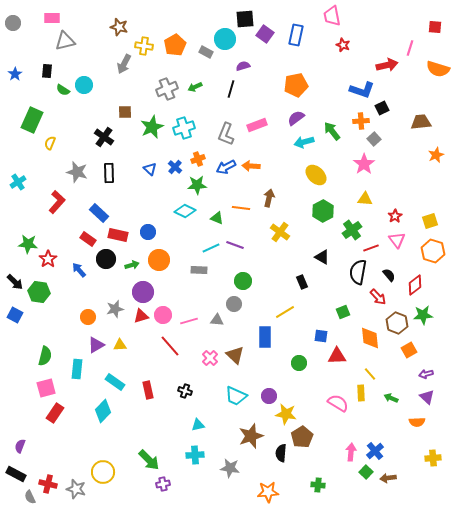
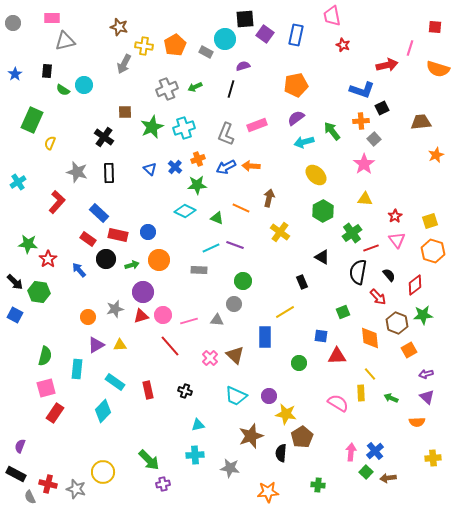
orange line at (241, 208): rotated 18 degrees clockwise
green cross at (352, 230): moved 3 px down
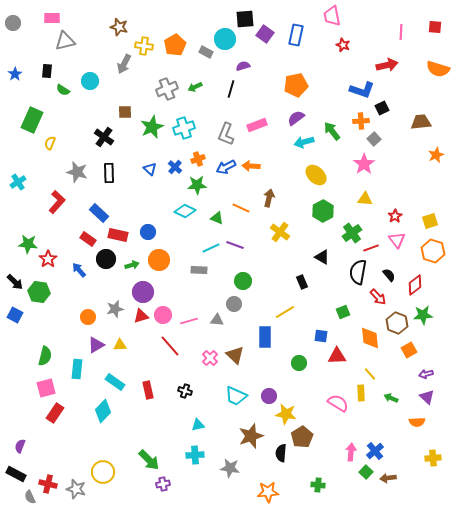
pink line at (410, 48): moved 9 px left, 16 px up; rotated 14 degrees counterclockwise
cyan circle at (84, 85): moved 6 px right, 4 px up
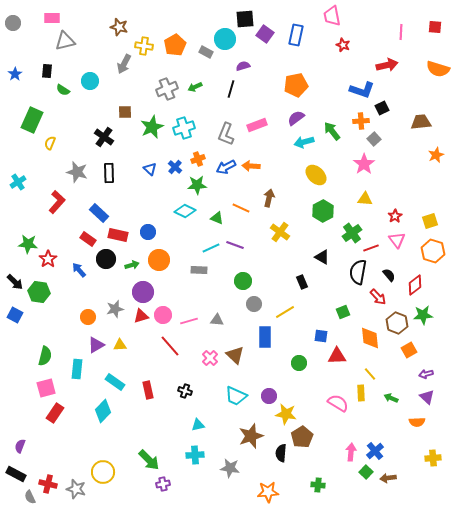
gray circle at (234, 304): moved 20 px right
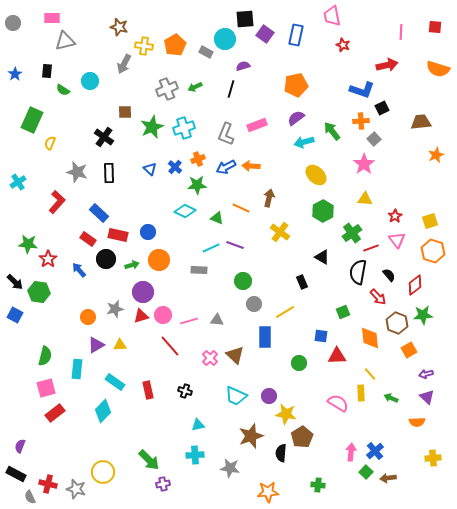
red rectangle at (55, 413): rotated 18 degrees clockwise
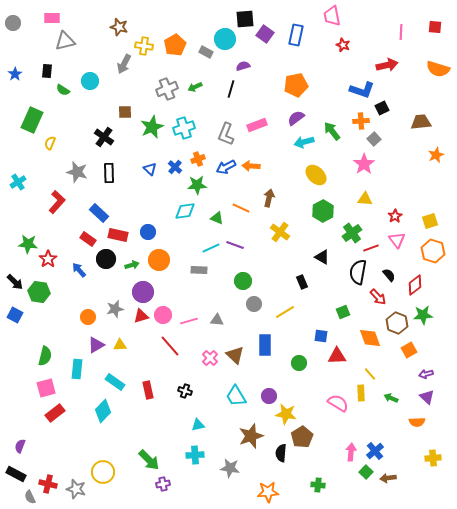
cyan diamond at (185, 211): rotated 35 degrees counterclockwise
blue rectangle at (265, 337): moved 8 px down
orange diamond at (370, 338): rotated 15 degrees counterclockwise
cyan trapezoid at (236, 396): rotated 35 degrees clockwise
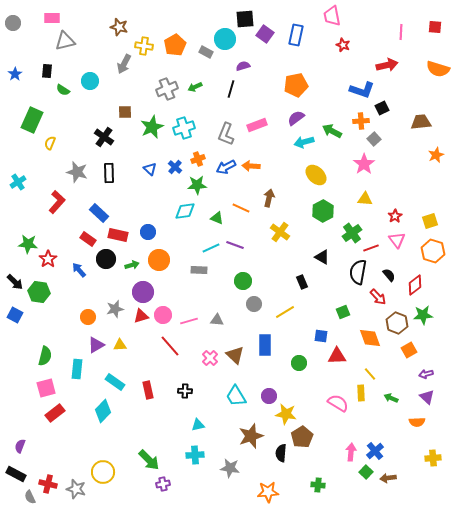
green arrow at (332, 131): rotated 24 degrees counterclockwise
black cross at (185, 391): rotated 16 degrees counterclockwise
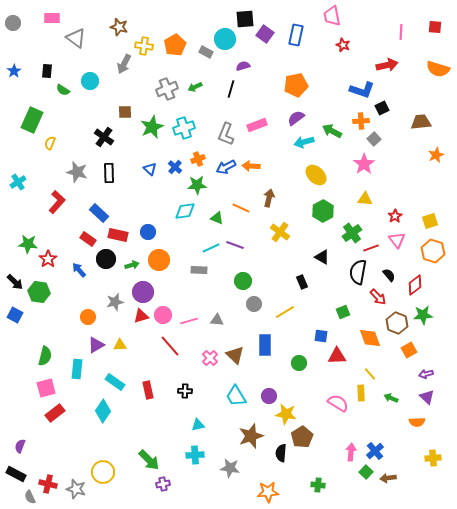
gray triangle at (65, 41): moved 11 px right, 3 px up; rotated 50 degrees clockwise
blue star at (15, 74): moved 1 px left, 3 px up
gray star at (115, 309): moved 7 px up
cyan diamond at (103, 411): rotated 10 degrees counterclockwise
